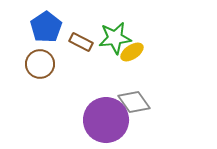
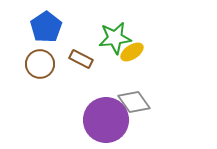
brown rectangle: moved 17 px down
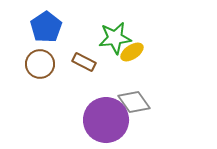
brown rectangle: moved 3 px right, 3 px down
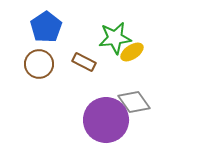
brown circle: moved 1 px left
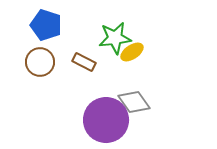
blue pentagon: moved 2 px up; rotated 20 degrees counterclockwise
brown circle: moved 1 px right, 2 px up
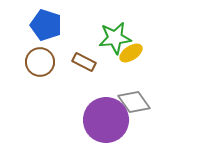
yellow ellipse: moved 1 px left, 1 px down
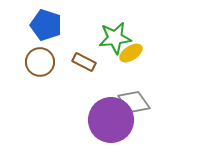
purple circle: moved 5 px right
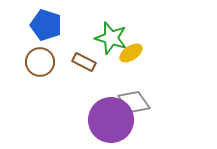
green star: moved 4 px left; rotated 24 degrees clockwise
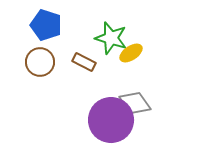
gray diamond: moved 1 px right, 1 px down
